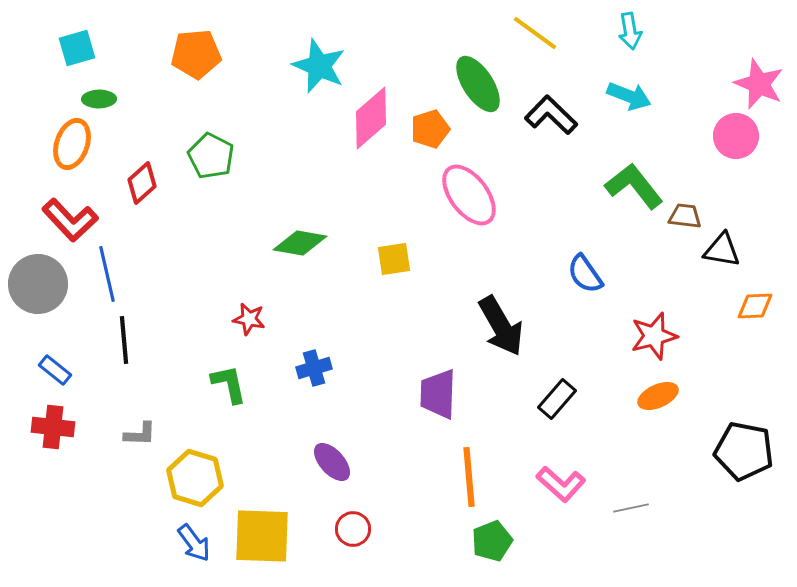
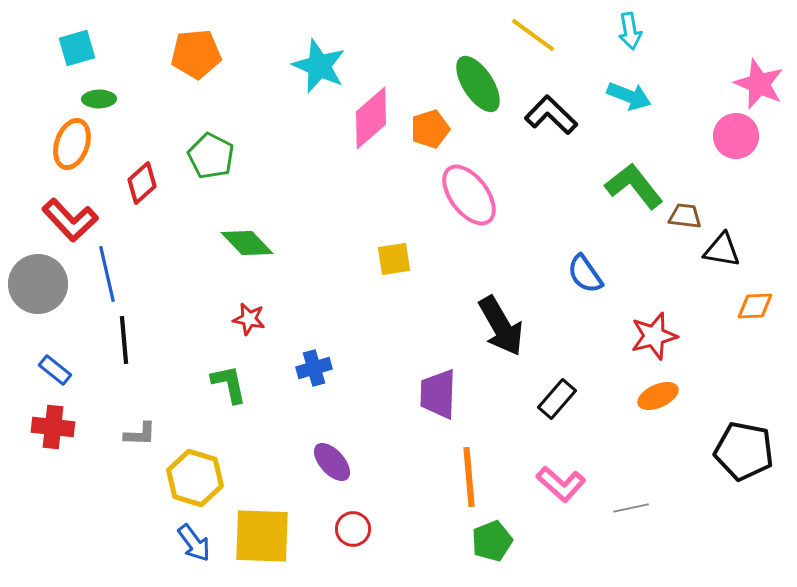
yellow line at (535, 33): moved 2 px left, 2 px down
green diamond at (300, 243): moved 53 px left; rotated 36 degrees clockwise
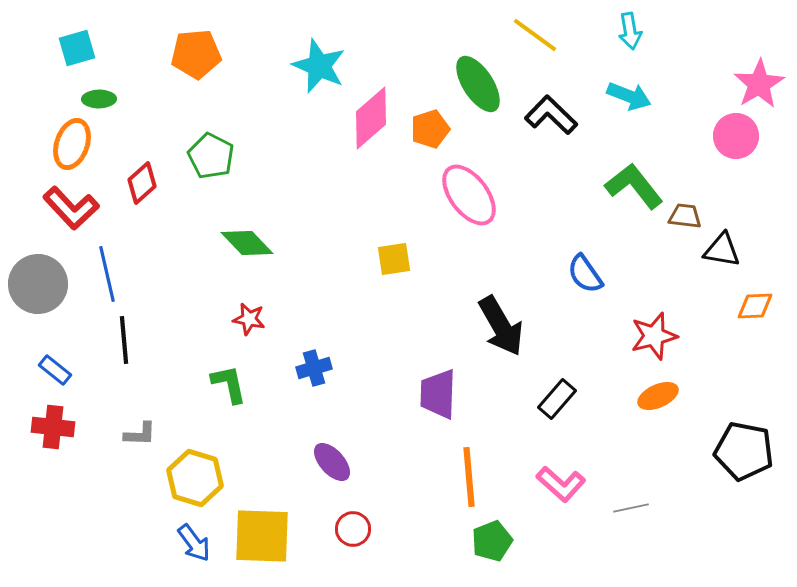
yellow line at (533, 35): moved 2 px right
pink star at (759, 84): rotated 18 degrees clockwise
red L-shape at (70, 220): moved 1 px right, 12 px up
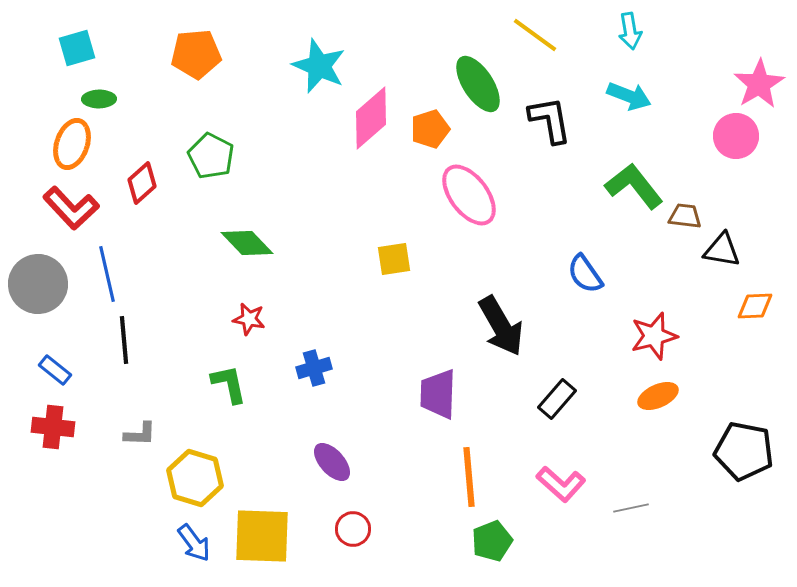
black L-shape at (551, 115): moved 1 px left, 5 px down; rotated 36 degrees clockwise
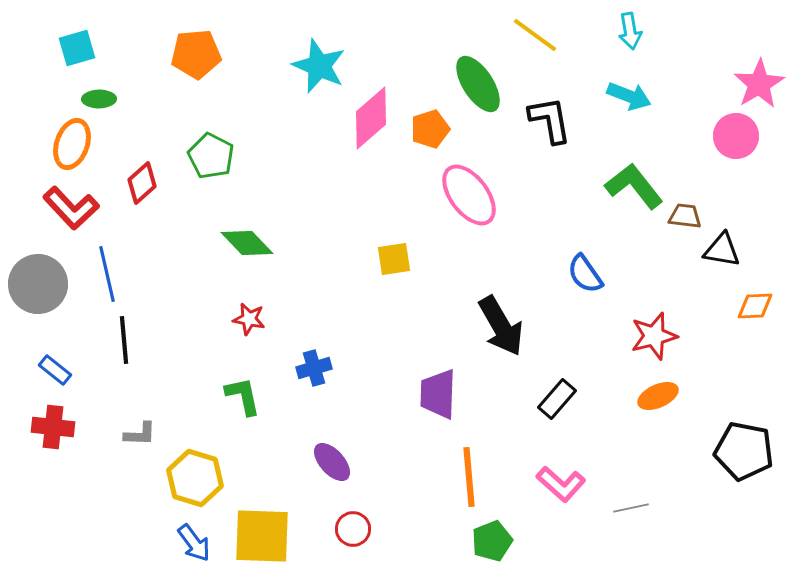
green L-shape at (229, 384): moved 14 px right, 12 px down
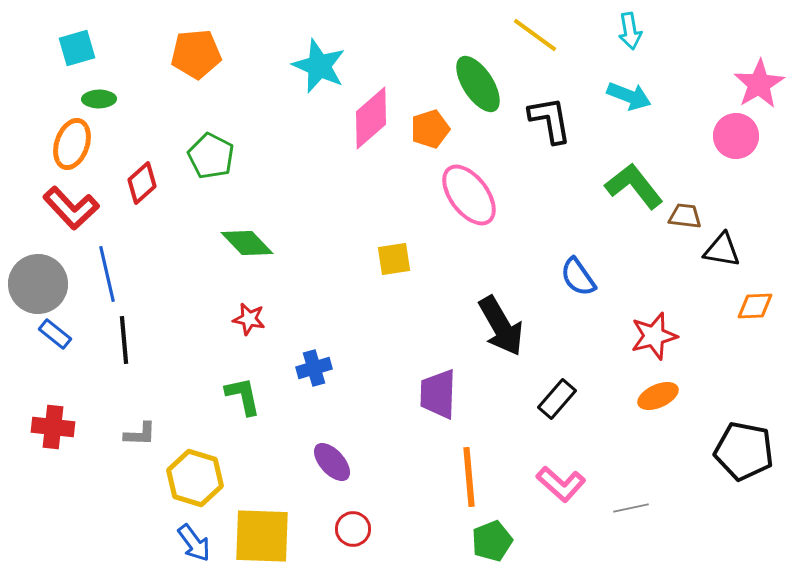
blue semicircle at (585, 274): moved 7 px left, 3 px down
blue rectangle at (55, 370): moved 36 px up
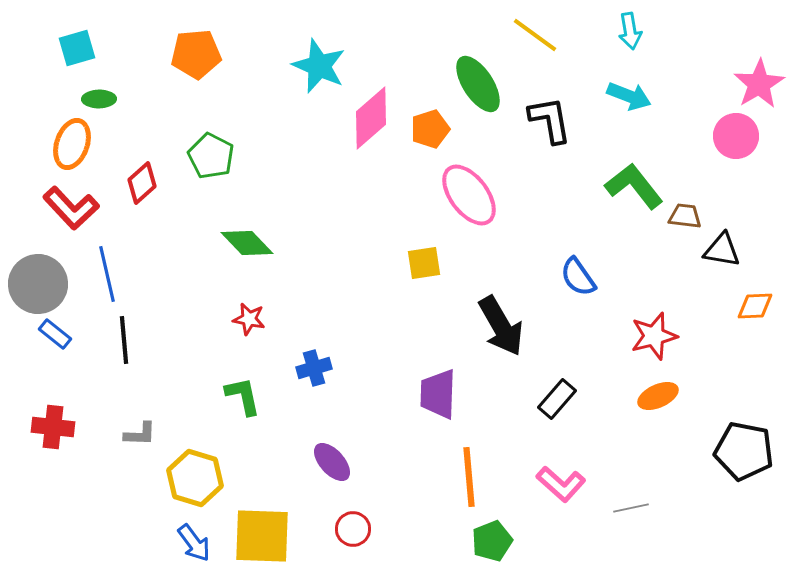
yellow square at (394, 259): moved 30 px right, 4 px down
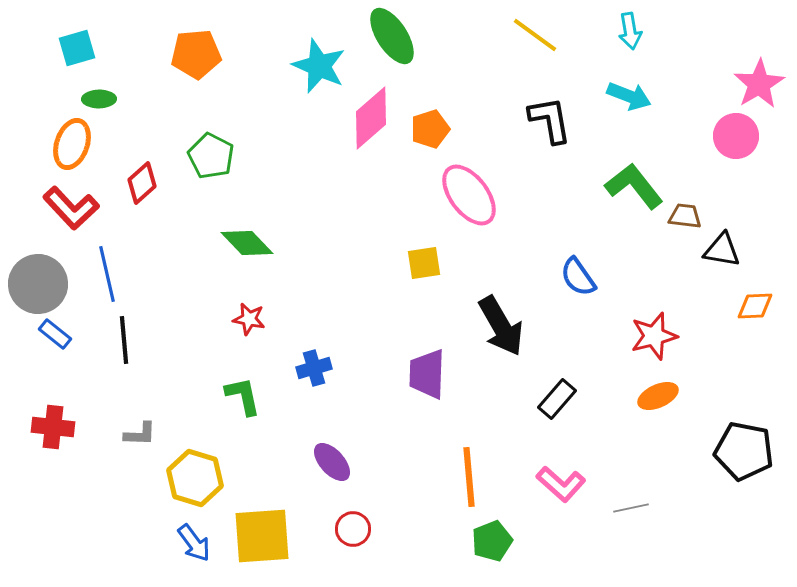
green ellipse at (478, 84): moved 86 px left, 48 px up
purple trapezoid at (438, 394): moved 11 px left, 20 px up
yellow square at (262, 536): rotated 6 degrees counterclockwise
